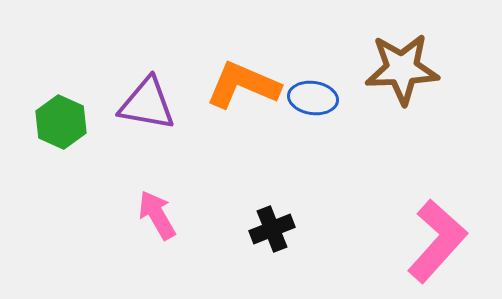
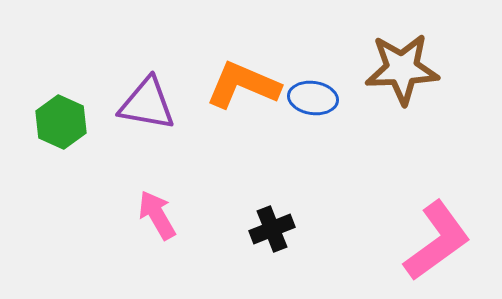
pink L-shape: rotated 12 degrees clockwise
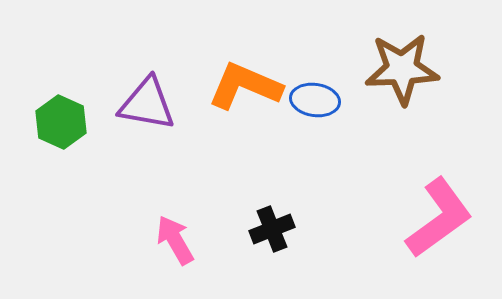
orange L-shape: moved 2 px right, 1 px down
blue ellipse: moved 2 px right, 2 px down
pink arrow: moved 18 px right, 25 px down
pink L-shape: moved 2 px right, 23 px up
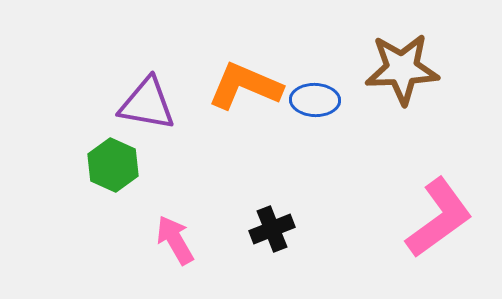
blue ellipse: rotated 6 degrees counterclockwise
green hexagon: moved 52 px right, 43 px down
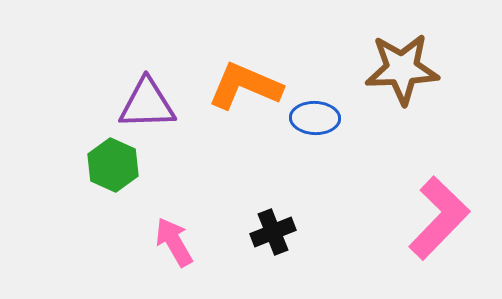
blue ellipse: moved 18 px down
purple triangle: rotated 12 degrees counterclockwise
pink L-shape: rotated 10 degrees counterclockwise
black cross: moved 1 px right, 3 px down
pink arrow: moved 1 px left, 2 px down
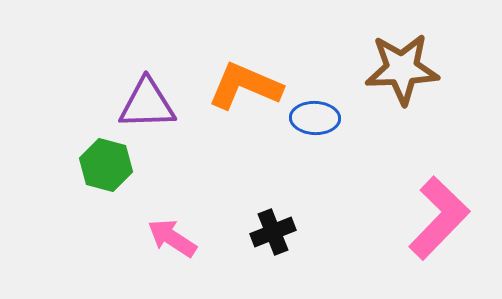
green hexagon: moved 7 px left; rotated 9 degrees counterclockwise
pink arrow: moved 2 px left, 4 px up; rotated 27 degrees counterclockwise
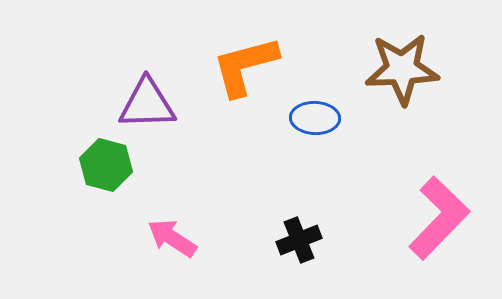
orange L-shape: moved 20 px up; rotated 38 degrees counterclockwise
black cross: moved 26 px right, 8 px down
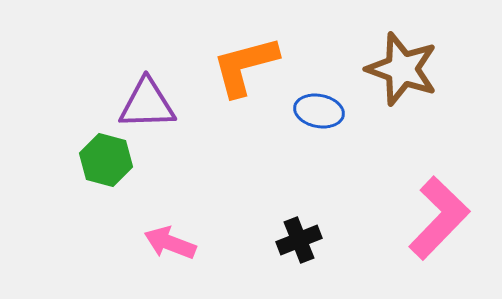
brown star: rotated 22 degrees clockwise
blue ellipse: moved 4 px right, 7 px up; rotated 9 degrees clockwise
green hexagon: moved 5 px up
pink arrow: moved 2 px left, 5 px down; rotated 12 degrees counterclockwise
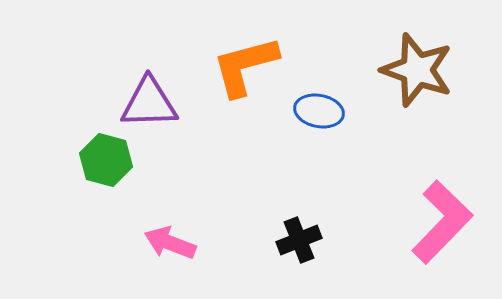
brown star: moved 15 px right, 1 px down
purple triangle: moved 2 px right, 1 px up
pink L-shape: moved 3 px right, 4 px down
